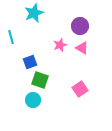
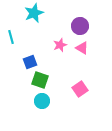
cyan circle: moved 9 px right, 1 px down
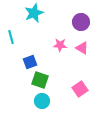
purple circle: moved 1 px right, 4 px up
pink star: rotated 24 degrees clockwise
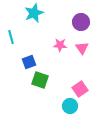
pink triangle: rotated 24 degrees clockwise
blue square: moved 1 px left
cyan circle: moved 28 px right, 5 px down
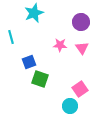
green square: moved 1 px up
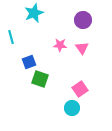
purple circle: moved 2 px right, 2 px up
cyan circle: moved 2 px right, 2 px down
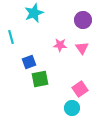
green square: rotated 30 degrees counterclockwise
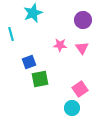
cyan star: moved 1 px left
cyan line: moved 3 px up
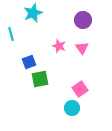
pink star: moved 1 px left, 1 px down; rotated 16 degrees clockwise
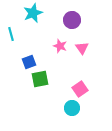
purple circle: moved 11 px left
pink star: moved 1 px right
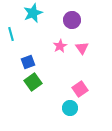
pink star: rotated 24 degrees clockwise
blue square: moved 1 px left
green square: moved 7 px left, 3 px down; rotated 24 degrees counterclockwise
cyan circle: moved 2 px left
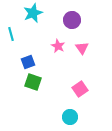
pink star: moved 2 px left; rotated 16 degrees counterclockwise
green square: rotated 36 degrees counterclockwise
cyan circle: moved 9 px down
